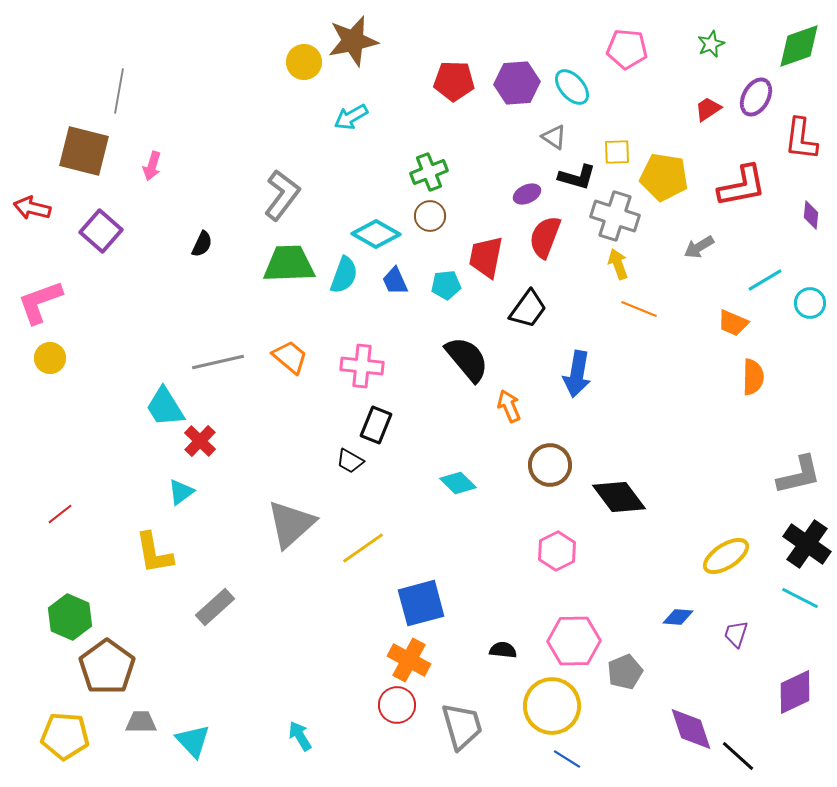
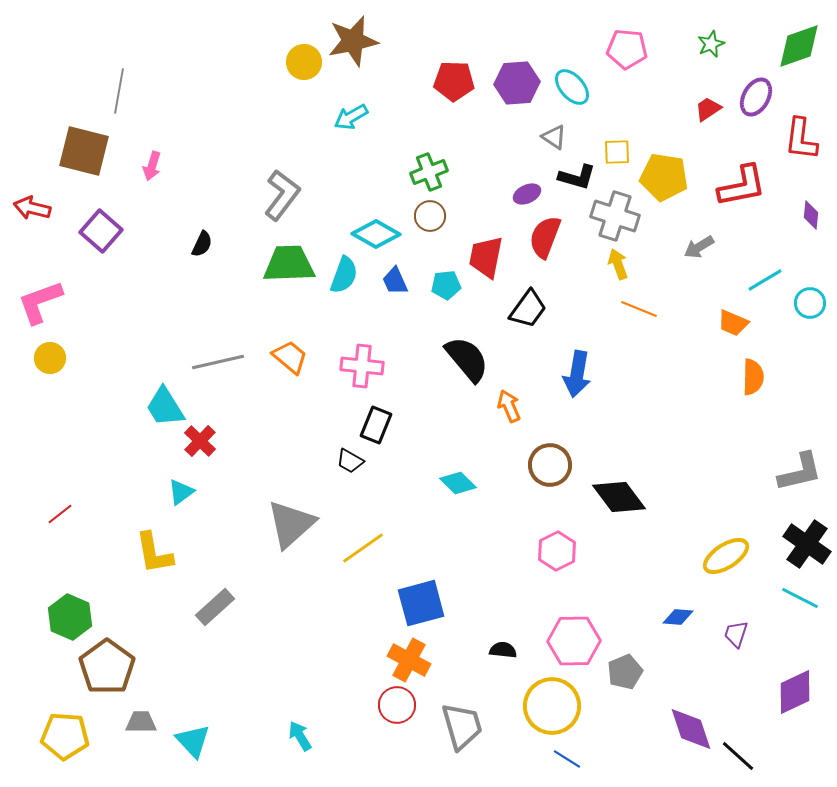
gray L-shape at (799, 475): moved 1 px right, 3 px up
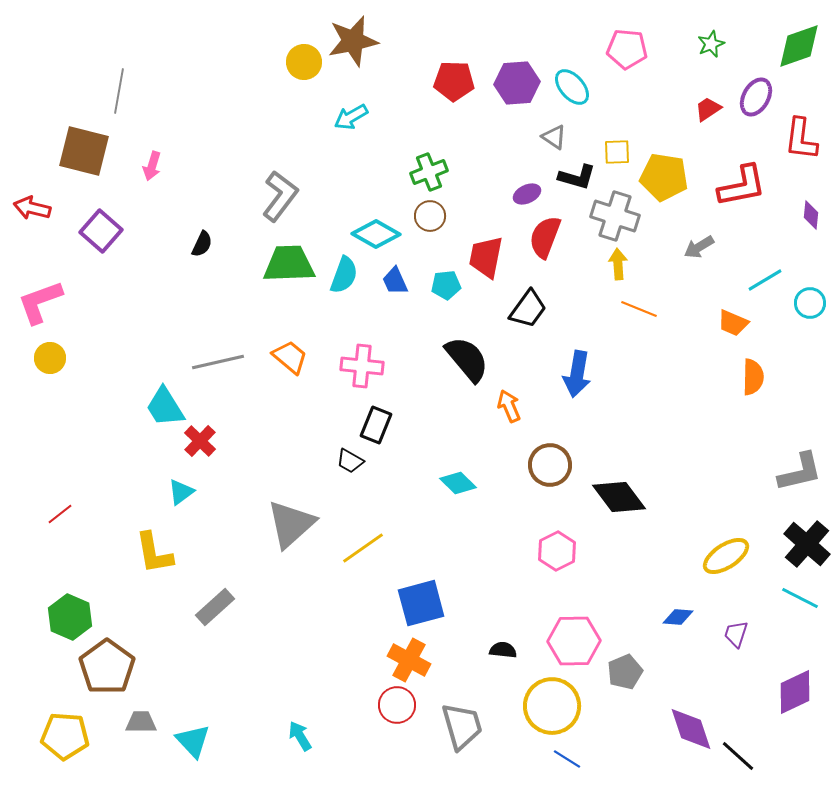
gray L-shape at (282, 195): moved 2 px left, 1 px down
yellow arrow at (618, 264): rotated 16 degrees clockwise
black cross at (807, 544): rotated 6 degrees clockwise
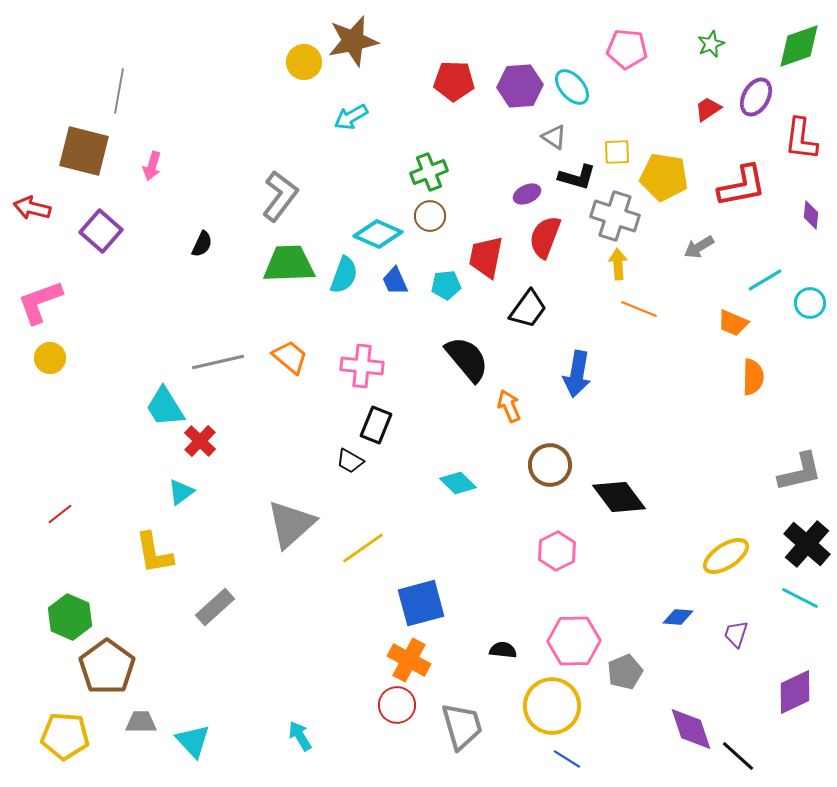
purple hexagon at (517, 83): moved 3 px right, 3 px down
cyan diamond at (376, 234): moved 2 px right; rotated 6 degrees counterclockwise
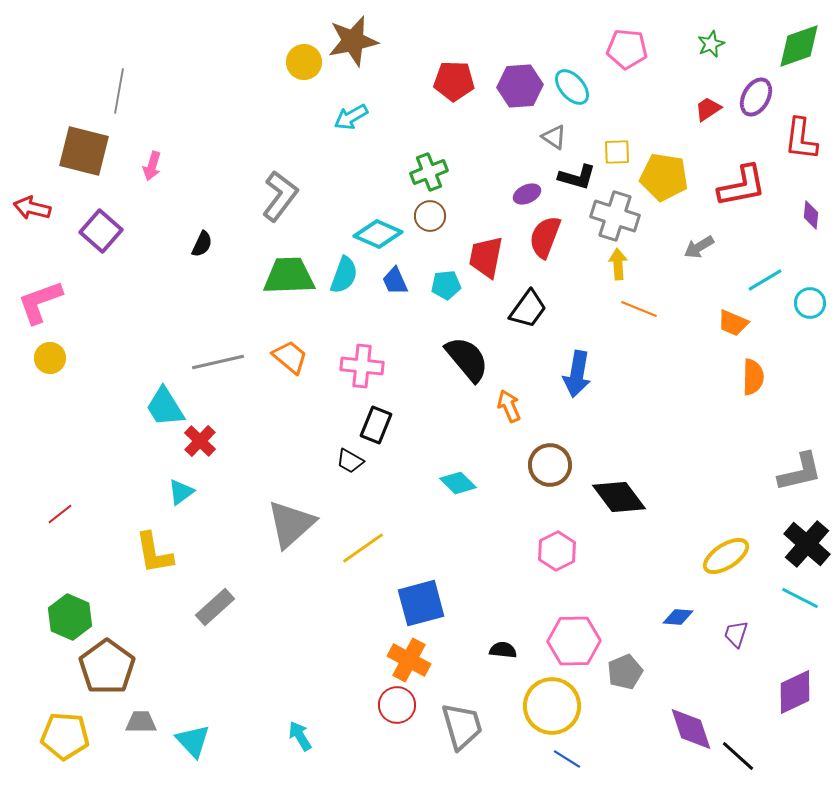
green trapezoid at (289, 264): moved 12 px down
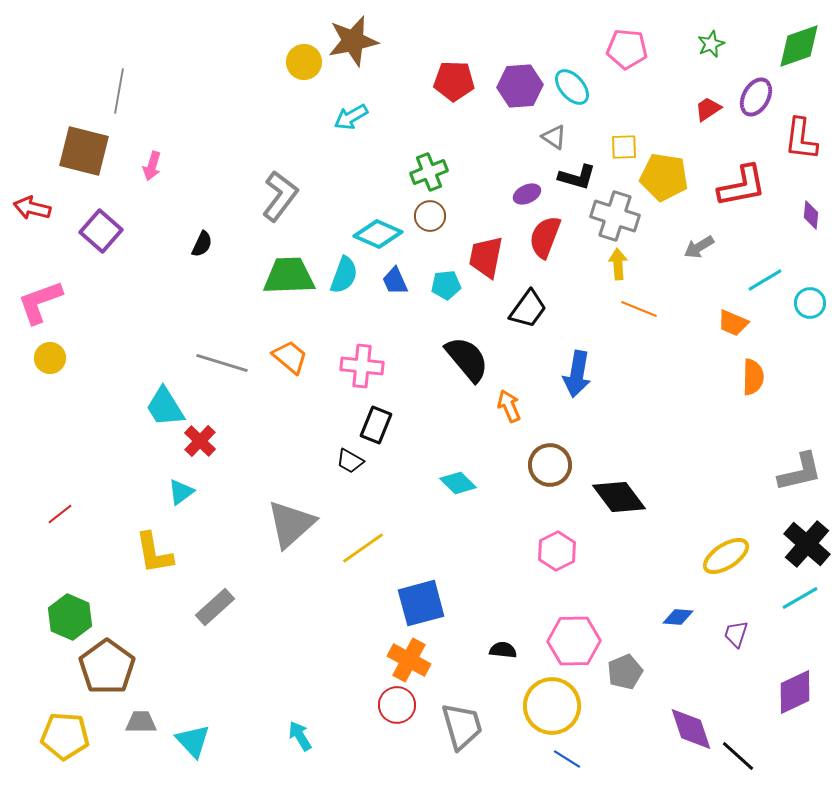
yellow square at (617, 152): moved 7 px right, 5 px up
gray line at (218, 362): moved 4 px right, 1 px down; rotated 30 degrees clockwise
cyan line at (800, 598): rotated 57 degrees counterclockwise
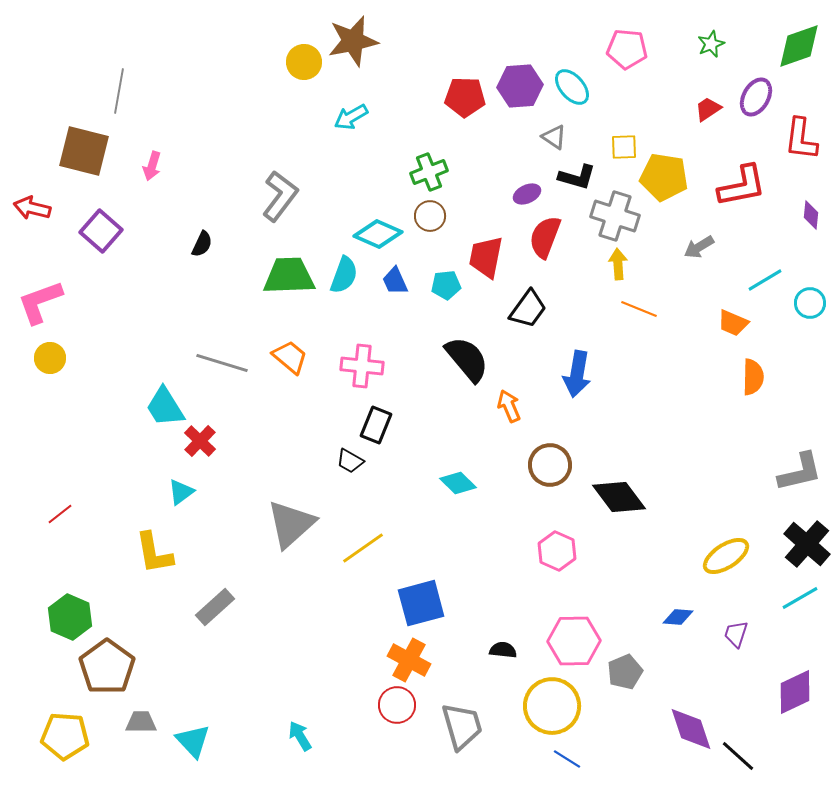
red pentagon at (454, 81): moved 11 px right, 16 px down
pink hexagon at (557, 551): rotated 9 degrees counterclockwise
